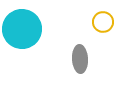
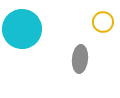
gray ellipse: rotated 8 degrees clockwise
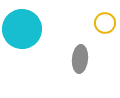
yellow circle: moved 2 px right, 1 px down
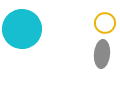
gray ellipse: moved 22 px right, 5 px up
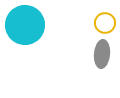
cyan circle: moved 3 px right, 4 px up
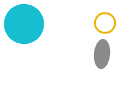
cyan circle: moved 1 px left, 1 px up
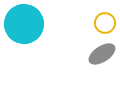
gray ellipse: rotated 52 degrees clockwise
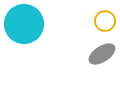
yellow circle: moved 2 px up
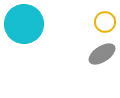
yellow circle: moved 1 px down
